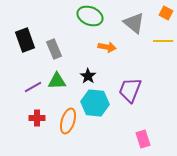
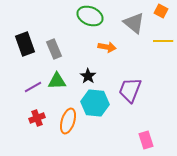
orange square: moved 5 px left, 2 px up
black rectangle: moved 4 px down
red cross: rotated 21 degrees counterclockwise
pink rectangle: moved 3 px right, 1 px down
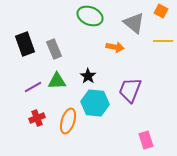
orange arrow: moved 8 px right
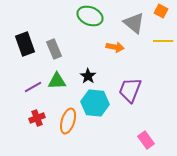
pink rectangle: rotated 18 degrees counterclockwise
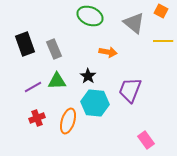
orange arrow: moved 7 px left, 5 px down
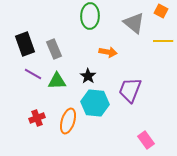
green ellipse: rotated 70 degrees clockwise
purple line: moved 13 px up; rotated 60 degrees clockwise
